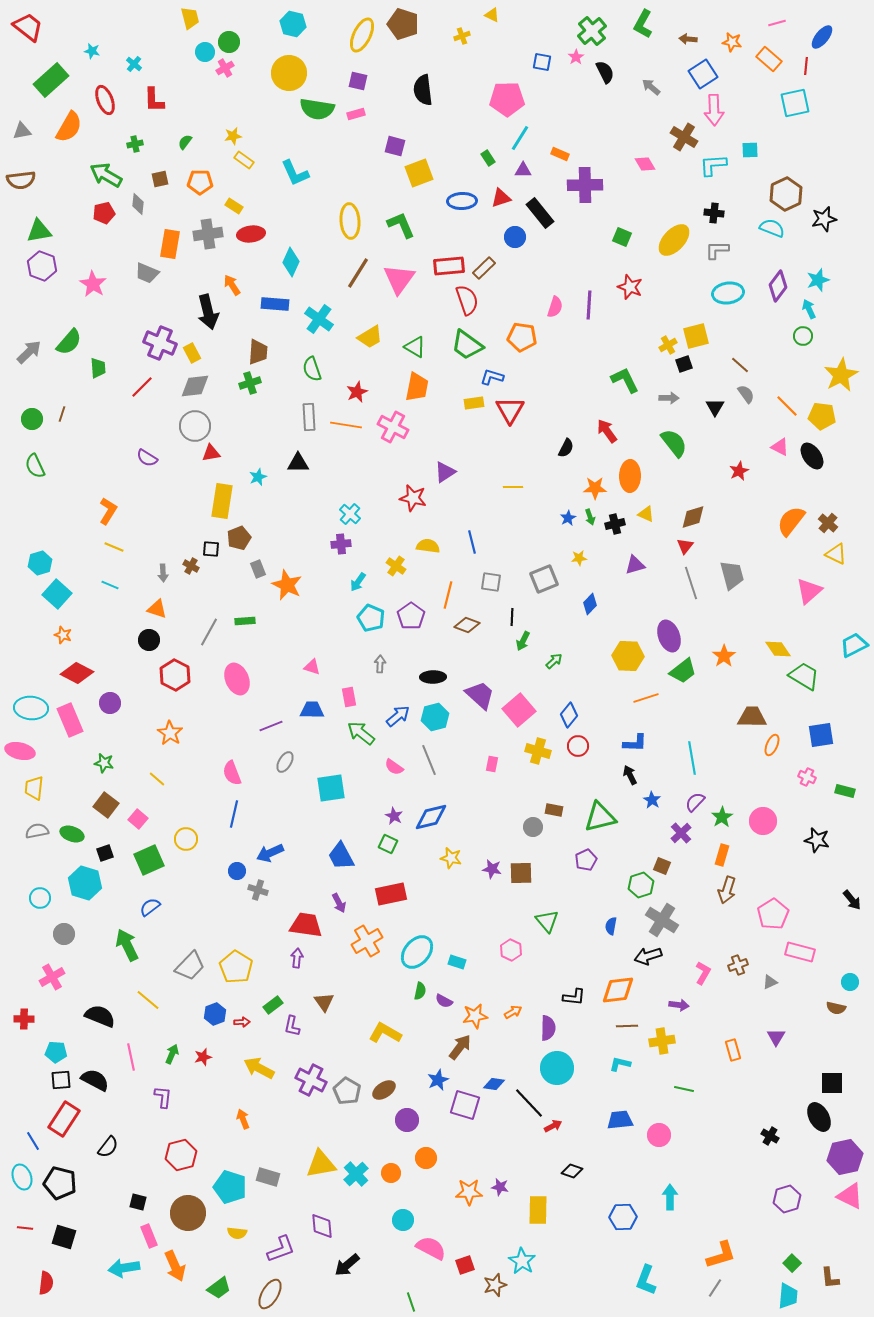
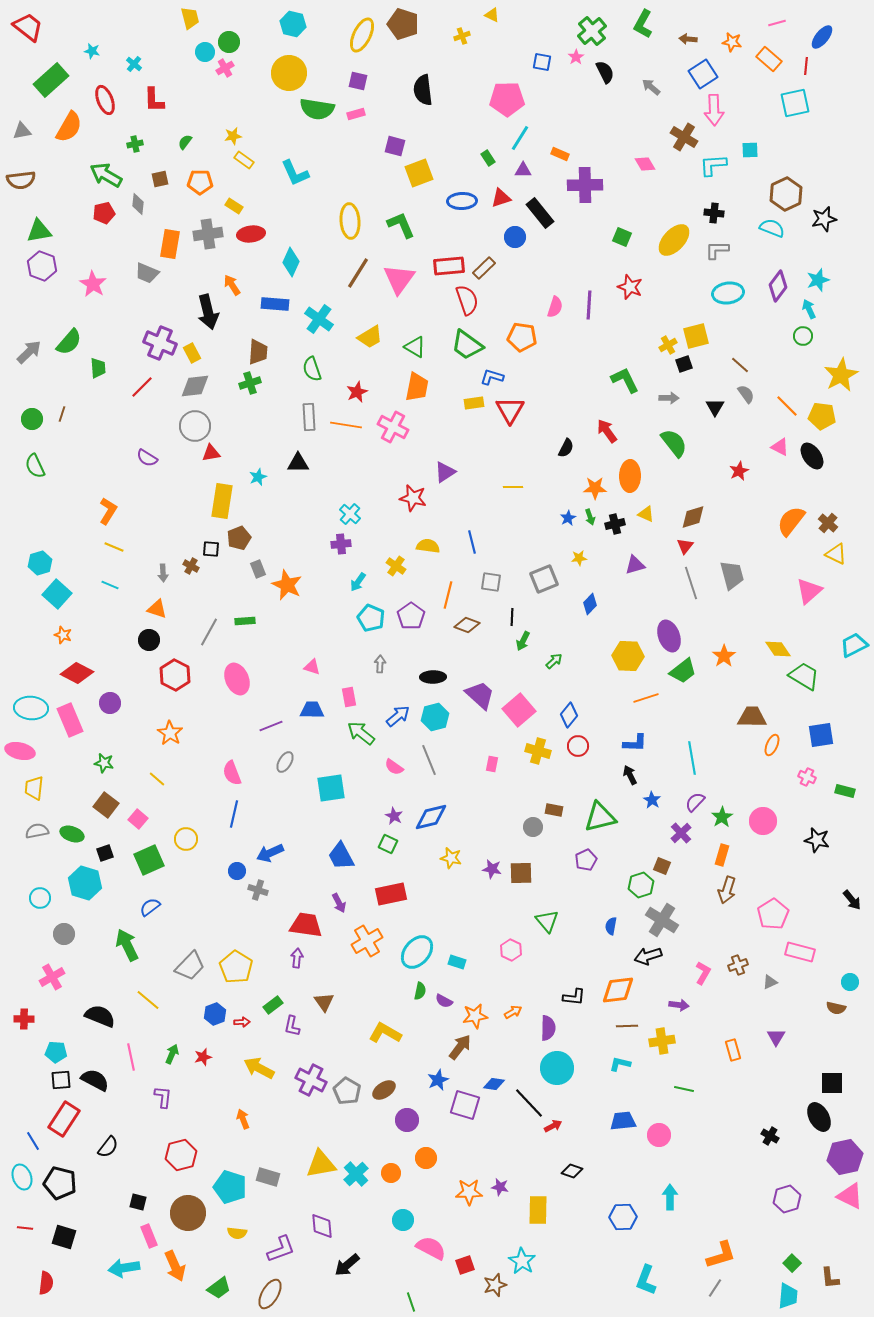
blue trapezoid at (620, 1120): moved 3 px right, 1 px down
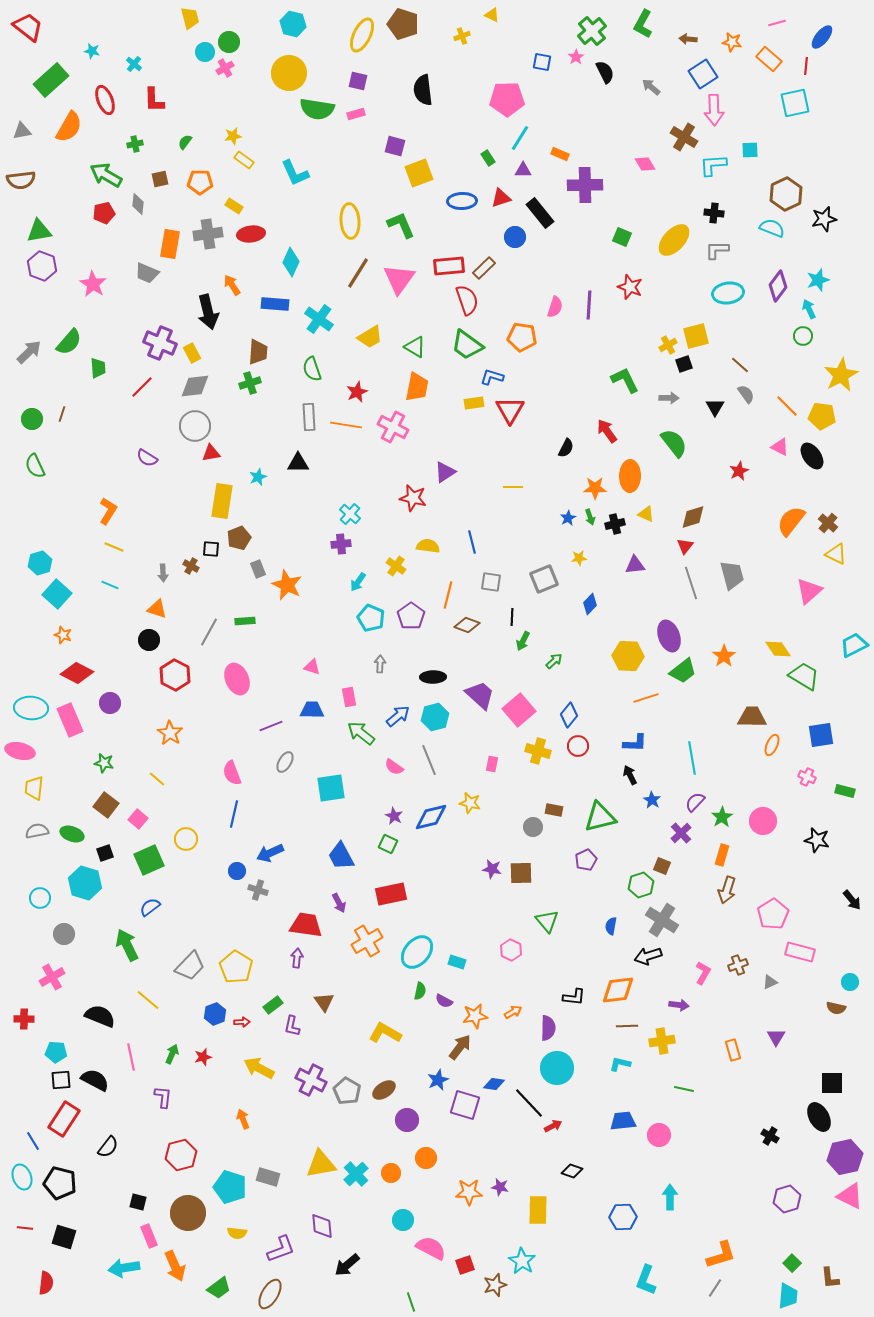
purple triangle at (635, 565): rotated 10 degrees clockwise
yellow star at (451, 858): moved 19 px right, 55 px up
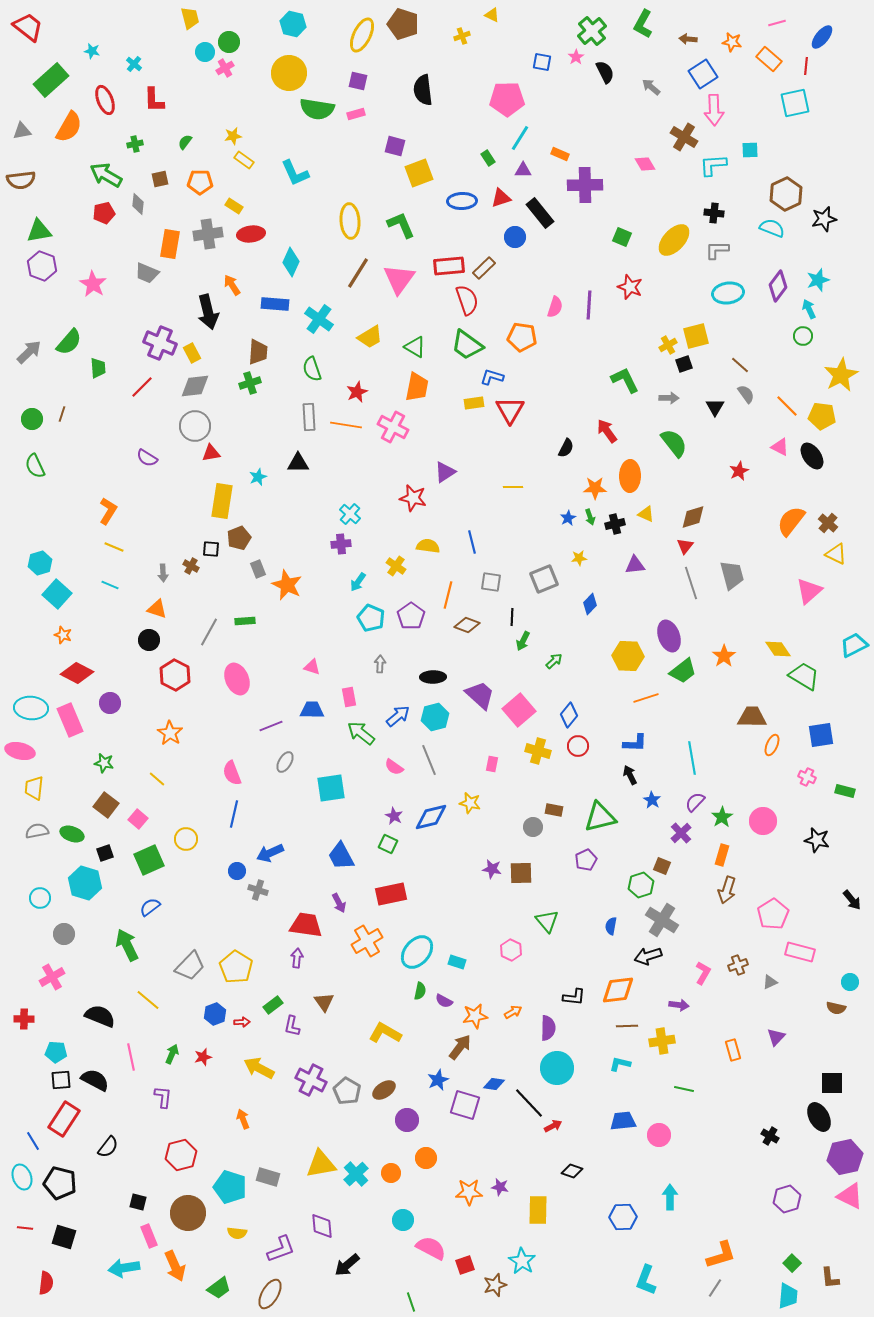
purple triangle at (776, 1037): rotated 12 degrees clockwise
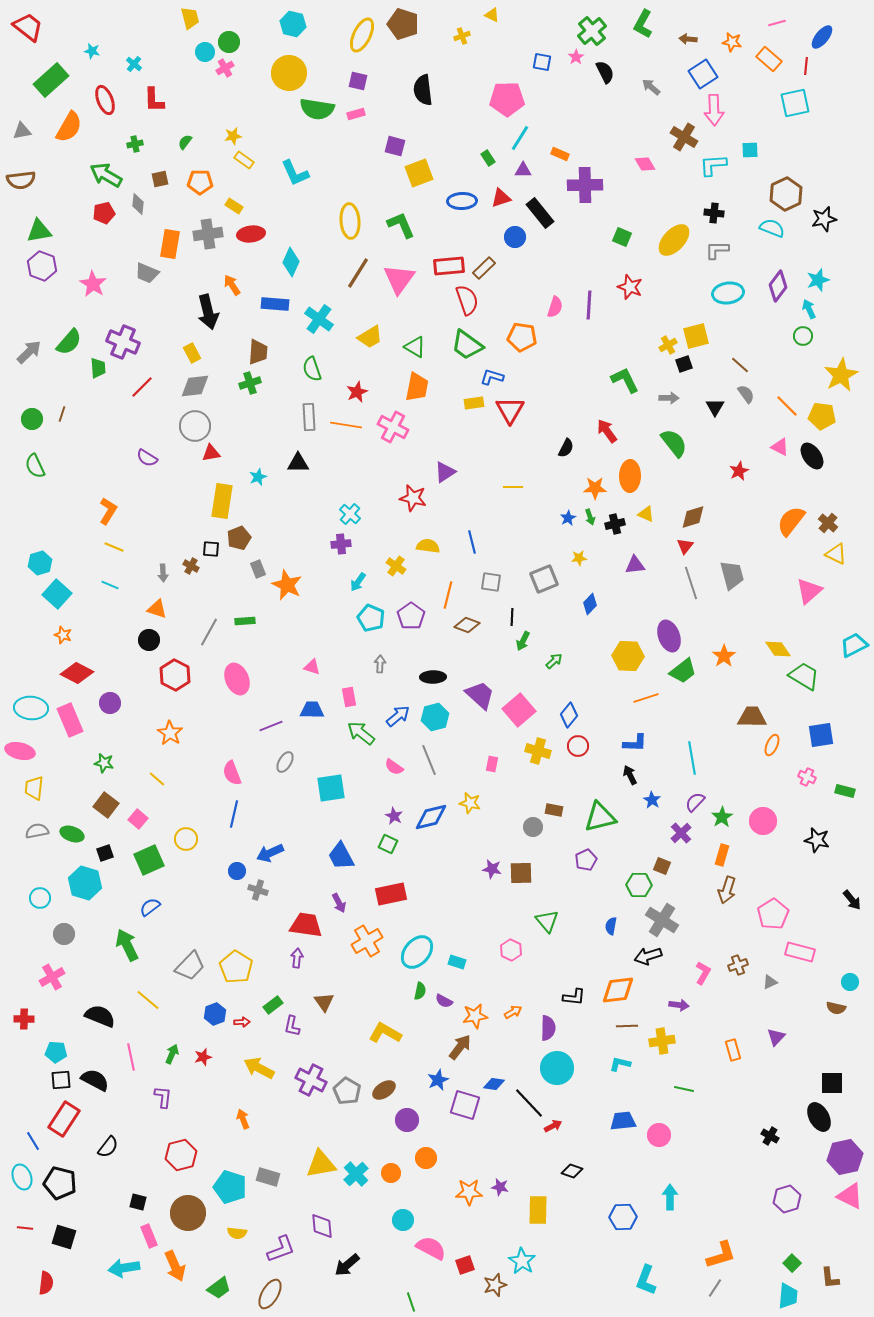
purple cross at (160, 343): moved 37 px left, 1 px up
green hexagon at (641, 885): moved 2 px left; rotated 20 degrees clockwise
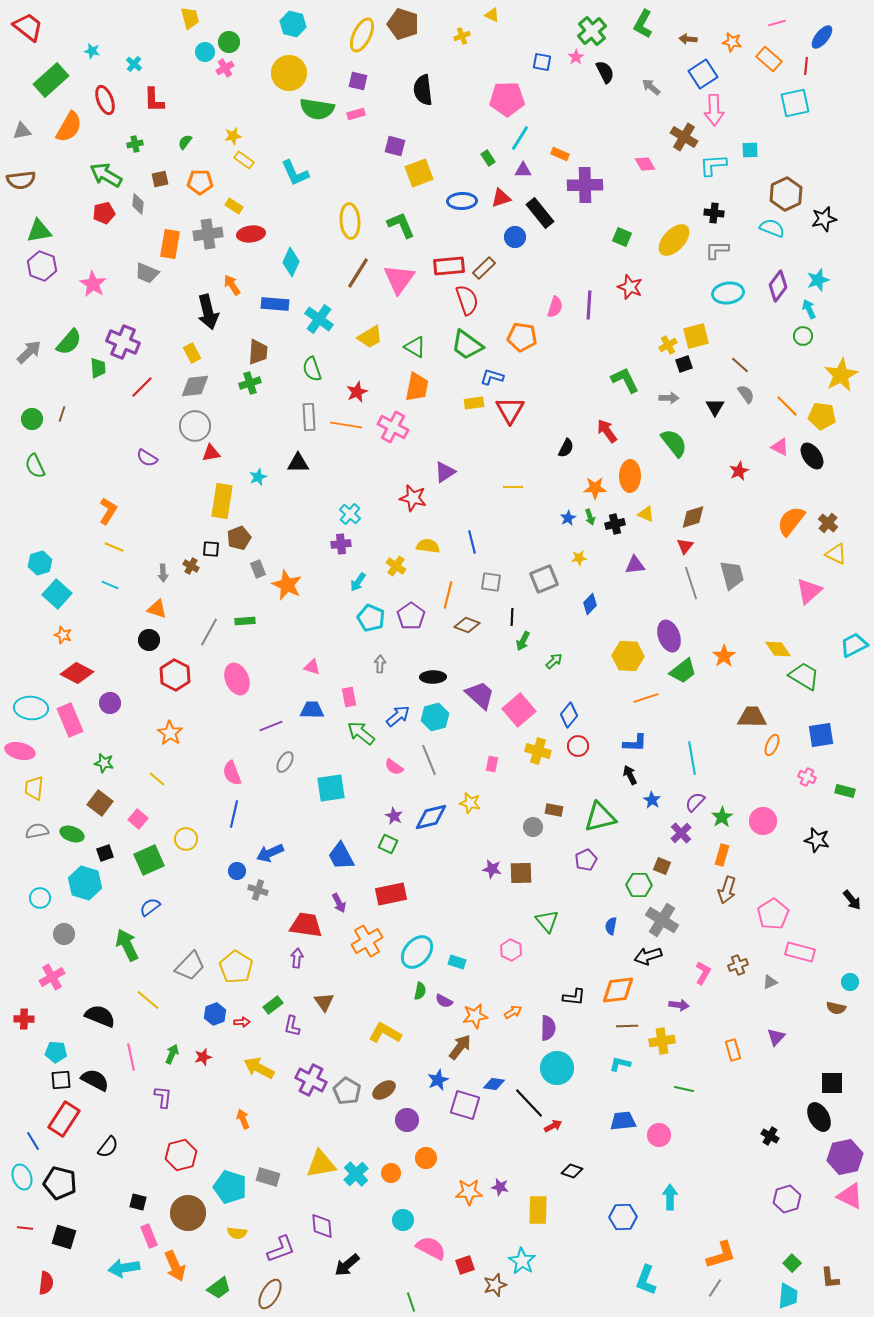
brown square at (106, 805): moved 6 px left, 2 px up
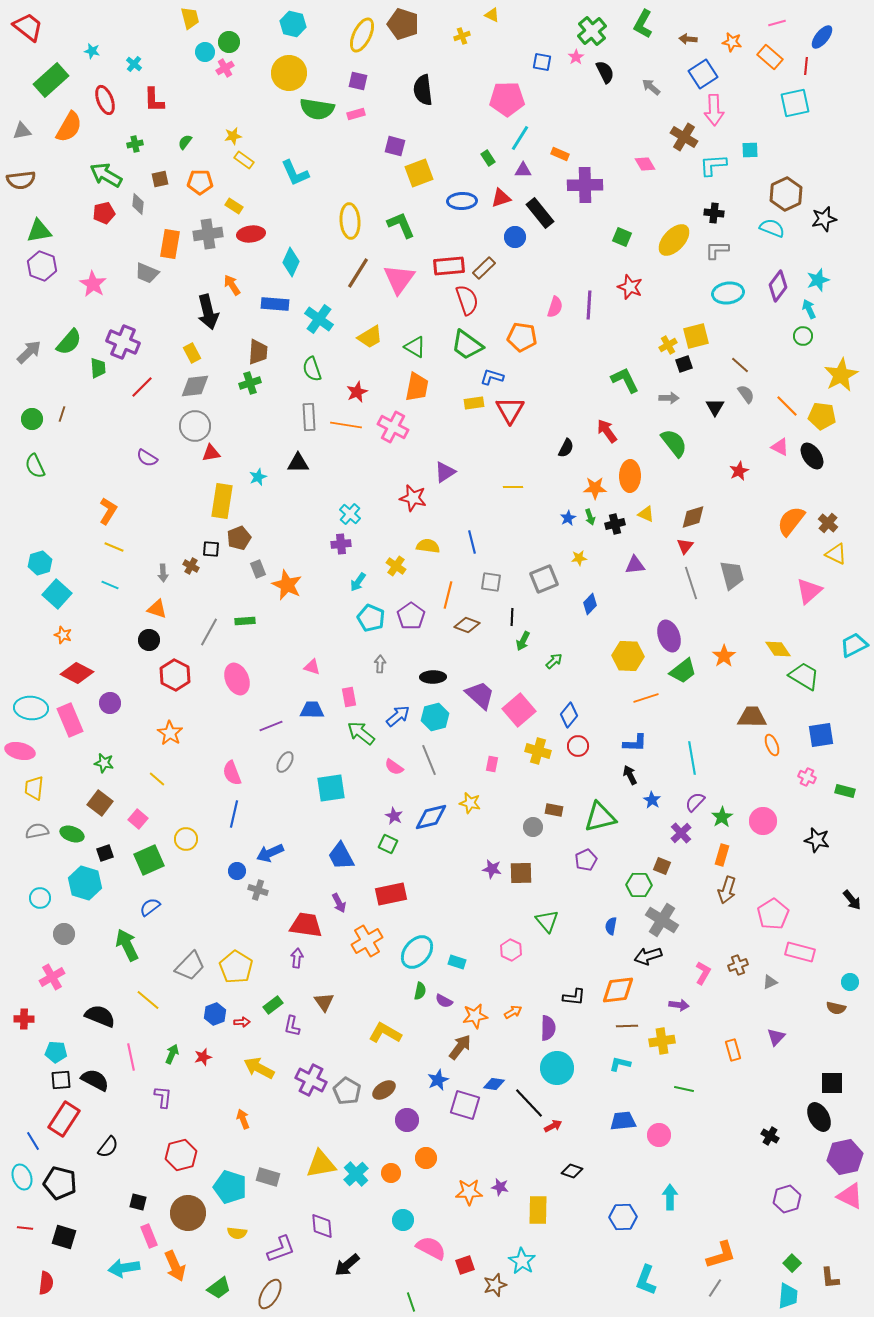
orange rectangle at (769, 59): moved 1 px right, 2 px up
orange ellipse at (772, 745): rotated 45 degrees counterclockwise
